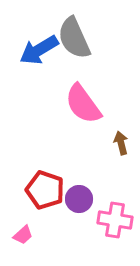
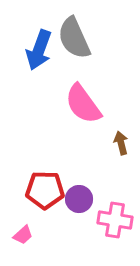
blue arrow: rotated 39 degrees counterclockwise
red pentagon: rotated 18 degrees counterclockwise
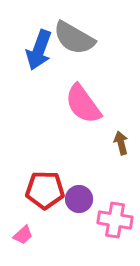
gray semicircle: rotated 36 degrees counterclockwise
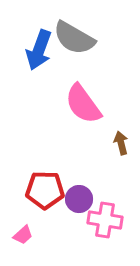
pink cross: moved 10 px left
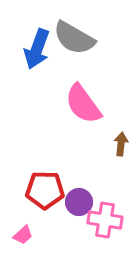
blue arrow: moved 2 px left, 1 px up
brown arrow: moved 1 px down; rotated 20 degrees clockwise
purple circle: moved 3 px down
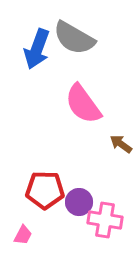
brown arrow: rotated 60 degrees counterclockwise
pink trapezoid: rotated 20 degrees counterclockwise
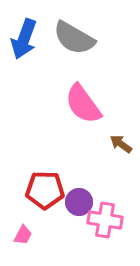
blue arrow: moved 13 px left, 10 px up
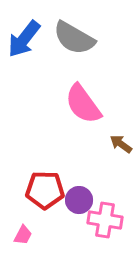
blue arrow: rotated 18 degrees clockwise
purple circle: moved 2 px up
